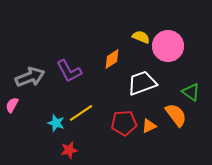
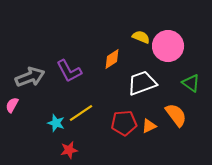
green triangle: moved 9 px up
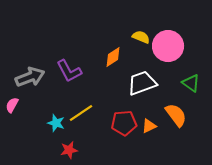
orange diamond: moved 1 px right, 2 px up
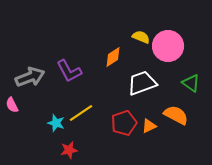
pink semicircle: rotated 56 degrees counterclockwise
orange semicircle: rotated 25 degrees counterclockwise
red pentagon: rotated 15 degrees counterclockwise
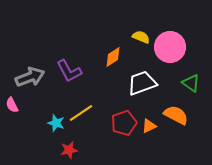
pink circle: moved 2 px right, 1 px down
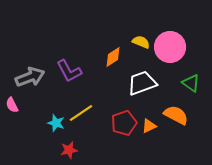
yellow semicircle: moved 5 px down
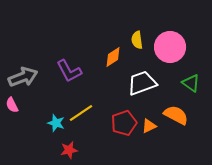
yellow semicircle: moved 4 px left, 2 px up; rotated 120 degrees counterclockwise
gray arrow: moved 7 px left
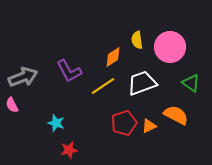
yellow line: moved 22 px right, 27 px up
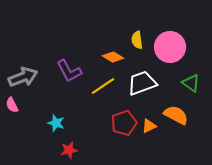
orange diamond: rotated 65 degrees clockwise
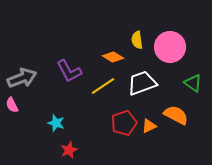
gray arrow: moved 1 px left, 1 px down
green triangle: moved 2 px right
red star: rotated 12 degrees counterclockwise
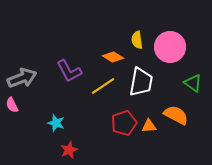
white trapezoid: moved 1 px left, 1 px up; rotated 120 degrees clockwise
orange triangle: rotated 21 degrees clockwise
